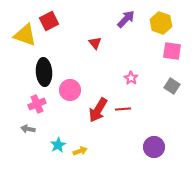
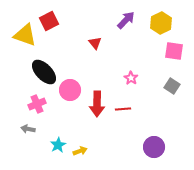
purple arrow: moved 1 px down
yellow hexagon: rotated 15 degrees clockwise
pink square: moved 2 px right
black ellipse: rotated 40 degrees counterclockwise
red arrow: moved 1 px left, 6 px up; rotated 30 degrees counterclockwise
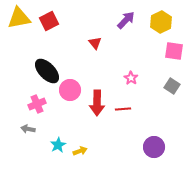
yellow hexagon: moved 1 px up
yellow triangle: moved 6 px left, 17 px up; rotated 30 degrees counterclockwise
black ellipse: moved 3 px right, 1 px up
red arrow: moved 1 px up
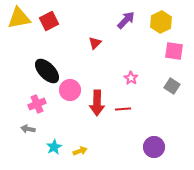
red triangle: rotated 24 degrees clockwise
cyan star: moved 4 px left, 2 px down
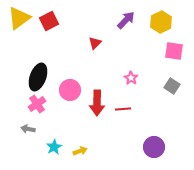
yellow triangle: rotated 25 degrees counterclockwise
black ellipse: moved 9 px left, 6 px down; rotated 64 degrees clockwise
pink cross: rotated 12 degrees counterclockwise
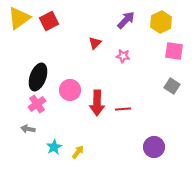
pink star: moved 8 px left, 22 px up; rotated 24 degrees counterclockwise
yellow arrow: moved 2 px left, 1 px down; rotated 32 degrees counterclockwise
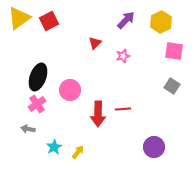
pink star: rotated 24 degrees counterclockwise
red arrow: moved 1 px right, 11 px down
